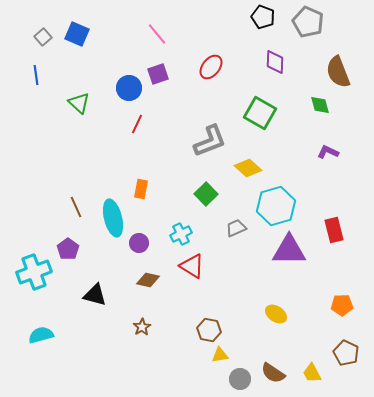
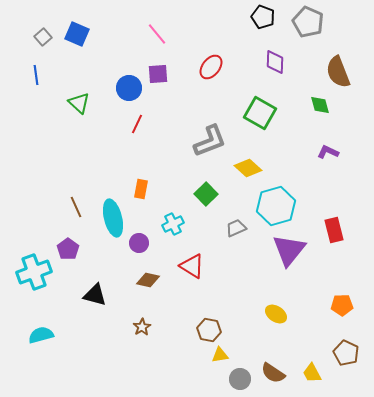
purple square at (158, 74): rotated 15 degrees clockwise
cyan cross at (181, 234): moved 8 px left, 10 px up
purple triangle at (289, 250): rotated 51 degrees counterclockwise
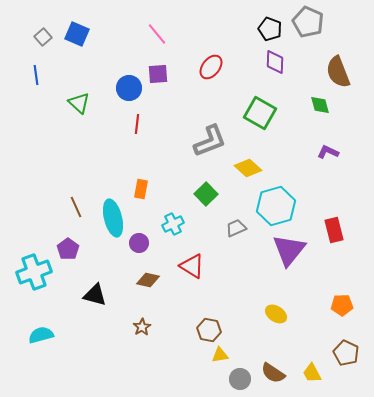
black pentagon at (263, 17): moved 7 px right, 12 px down
red line at (137, 124): rotated 18 degrees counterclockwise
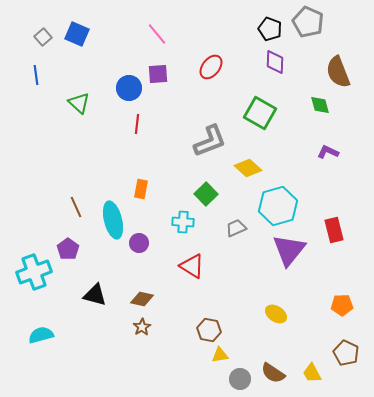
cyan hexagon at (276, 206): moved 2 px right
cyan ellipse at (113, 218): moved 2 px down
cyan cross at (173, 224): moved 10 px right, 2 px up; rotated 30 degrees clockwise
brown diamond at (148, 280): moved 6 px left, 19 px down
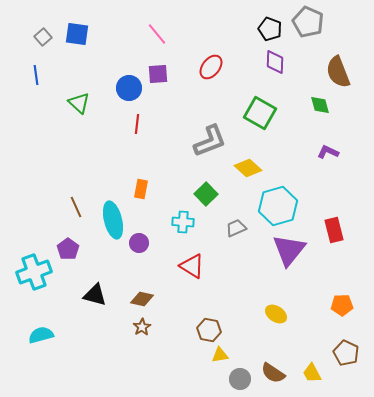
blue square at (77, 34): rotated 15 degrees counterclockwise
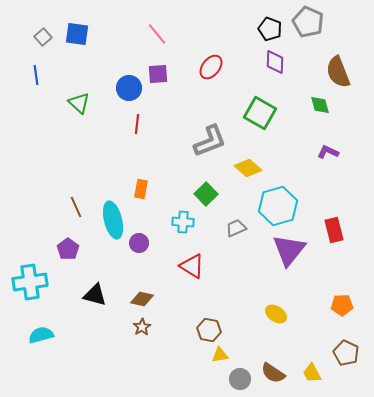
cyan cross at (34, 272): moved 4 px left, 10 px down; rotated 12 degrees clockwise
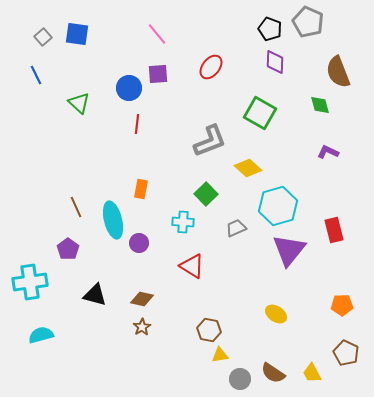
blue line at (36, 75): rotated 18 degrees counterclockwise
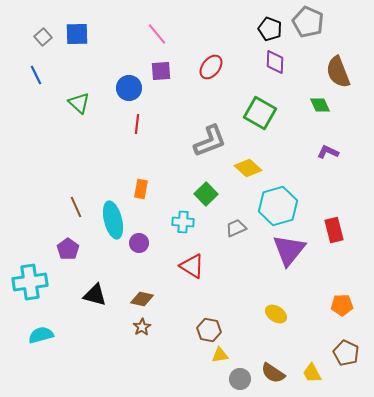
blue square at (77, 34): rotated 10 degrees counterclockwise
purple square at (158, 74): moved 3 px right, 3 px up
green diamond at (320, 105): rotated 10 degrees counterclockwise
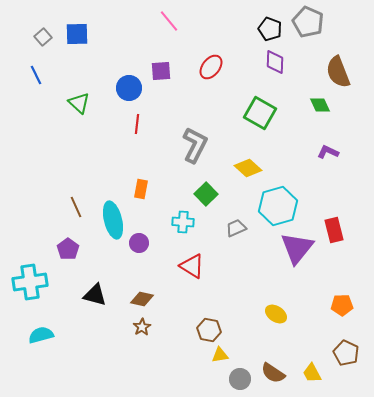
pink line at (157, 34): moved 12 px right, 13 px up
gray L-shape at (210, 141): moved 15 px left, 4 px down; rotated 42 degrees counterclockwise
purple triangle at (289, 250): moved 8 px right, 2 px up
